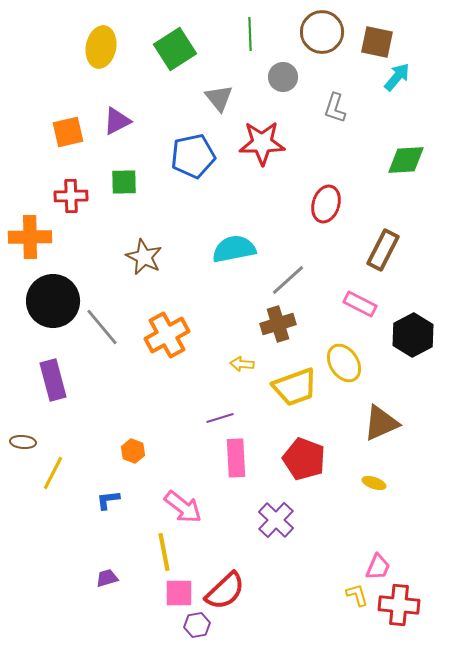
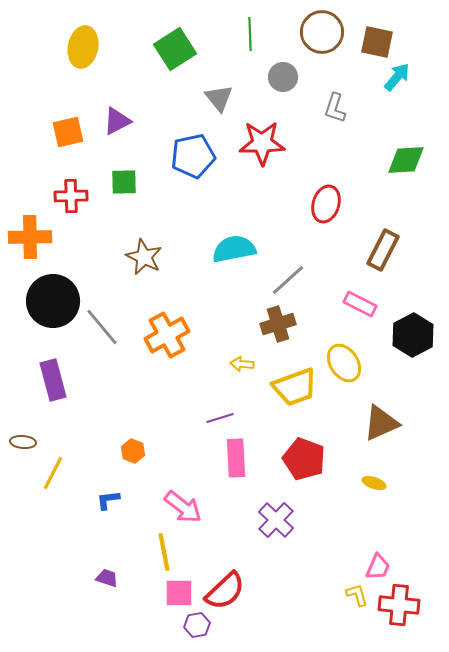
yellow ellipse at (101, 47): moved 18 px left
purple trapezoid at (107, 578): rotated 35 degrees clockwise
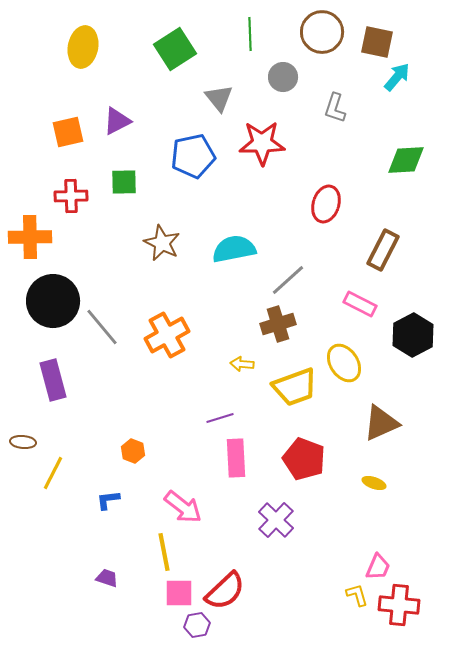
brown star at (144, 257): moved 18 px right, 14 px up
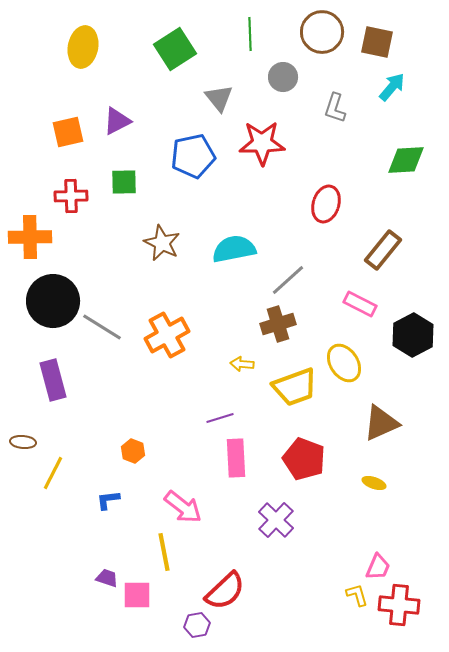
cyan arrow at (397, 77): moved 5 px left, 10 px down
brown rectangle at (383, 250): rotated 12 degrees clockwise
gray line at (102, 327): rotated 18 degrees counterclockwise
pink square at (179, 593): moved 42 px left, 2 px down
